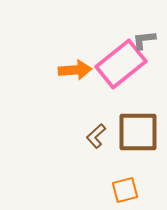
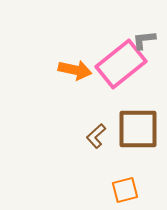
orange arrow: rotated 16 degrees clockwise
brown square: moved 3 px up
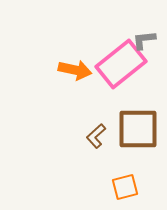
orange square: moved 3 px up
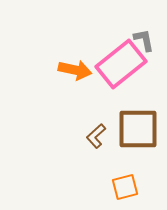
gray L-shape: rotated 85 degrees clockwise
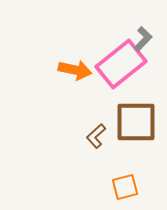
gray L-shape: moved 1 px left, 1 px up; rotated 55 degrees clockwise
brown square: moved 2 px left, 7 px up
